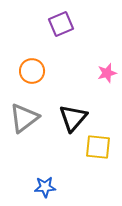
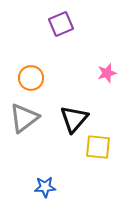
orange circle: moved 1 px left, 7 px down
black triangle: moved 1 px right, 1 px down
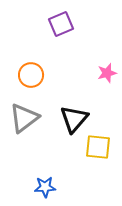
orange circle: moved 3 px up
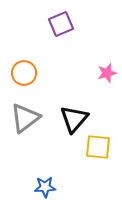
orange circle: moved 7 px left, 2 px up
gray triangle: moved 1 px right
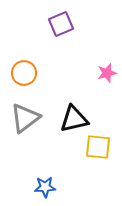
black triangle: rotated 36 degrees clockwise
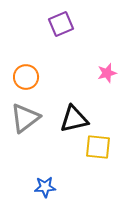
orange circle: moved 2 px right, 4 px down
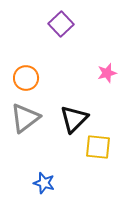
purple square: rotated 20 degrees counterclockwise
orange circle: moved 1 px down
black triangle: rotated 32 degrees counterclockwise
blue star: moved 1 px left, 4 px up; rotated 20 degrees clockwise
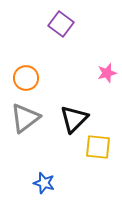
purple square: rotated 10 degrees counterclockwise
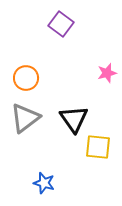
black triangle: rotated 20 degrees counterclockwise
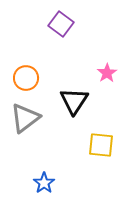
pink star: rotated 18 degrees counterclockwise
black triangle: moved 18 px up; rotated 8 degrees clockwise
yellow square: moved 3 px right, 2 px up
blue star: rotated 20 degrees clockwise
